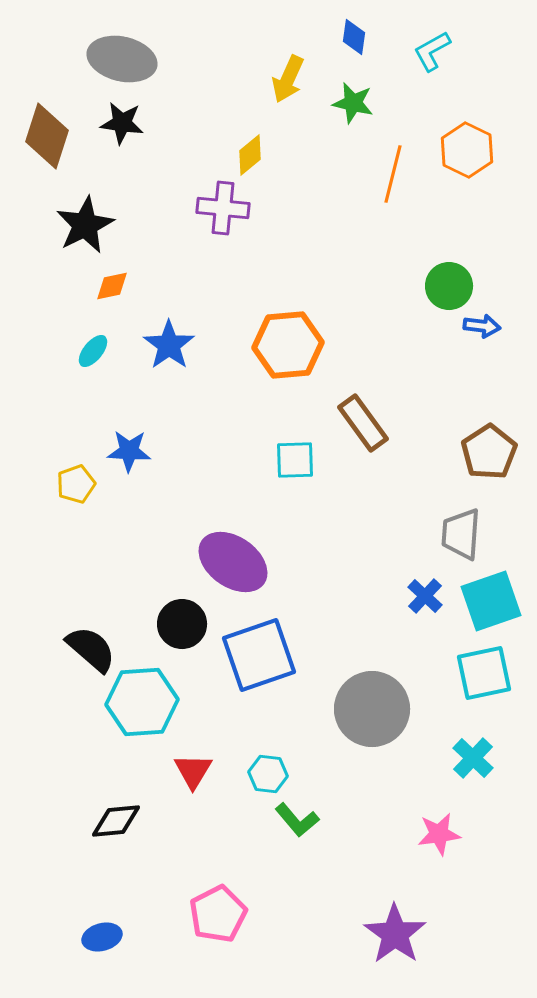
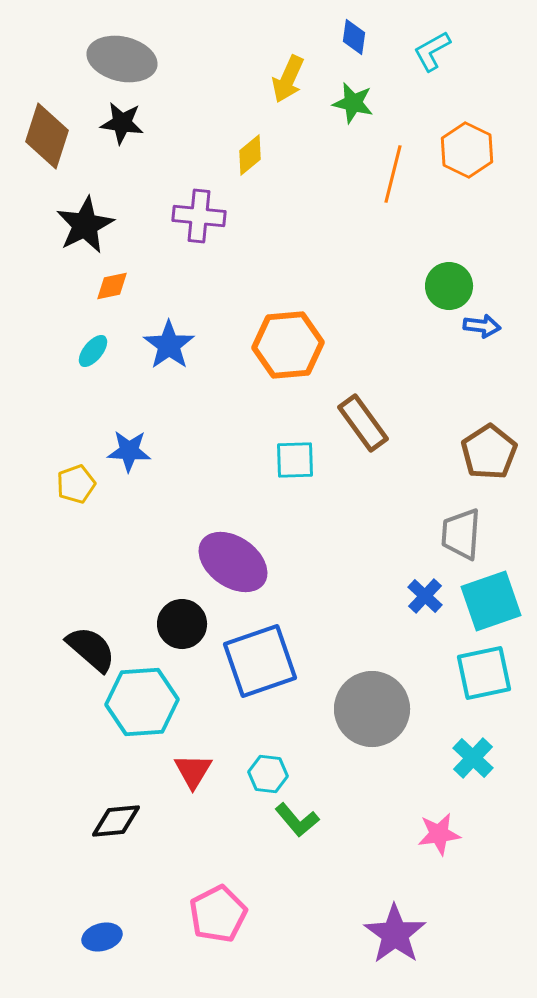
purple cross at (223, 208): moved 24 px left, 8 px down
blue square at (259, 655): moved 1 px right, 6 px down
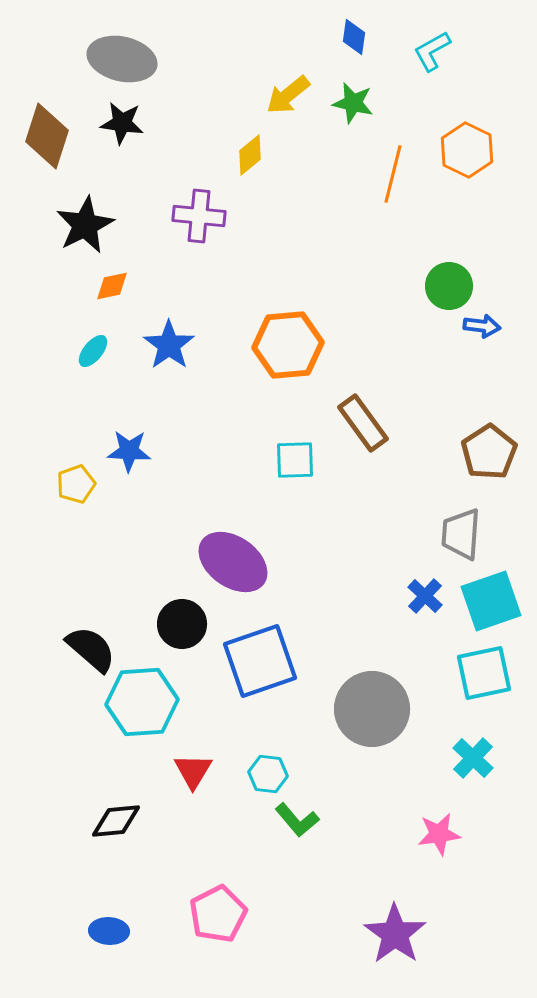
yellow arrow at (288, 79): moved 16 px down; rotated 27 degrees clockwise
blue ellipse at (102, 937): moved 7 px right, 6 px up; rotated 18 degrees clockwise
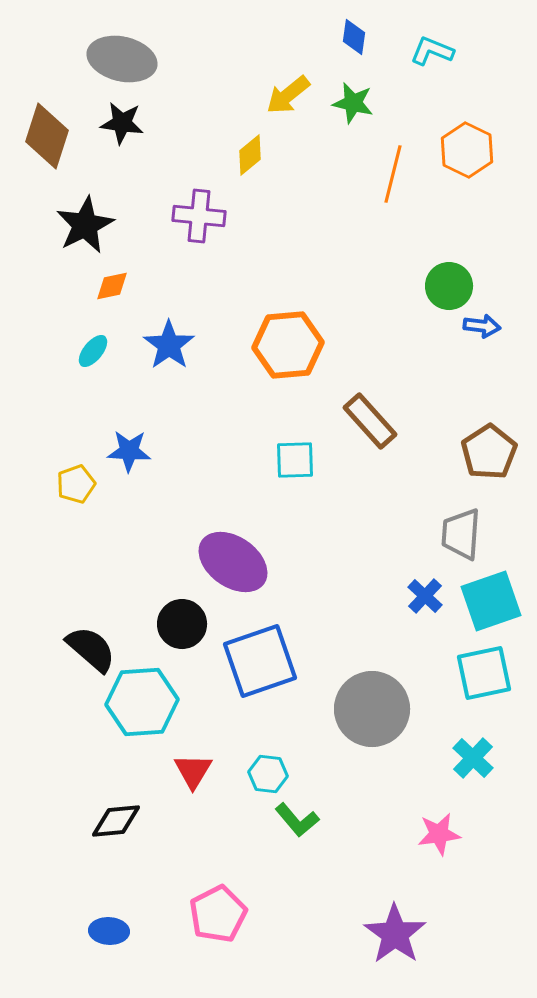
cyan L-shape at (432, 51): rotated 51 degrees clockwise
brown rectangle at (363, 423): moved 7 px right, 2 px up; rotated 6 degrees counterclockwise
